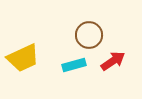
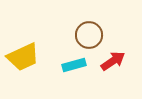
yellow trapezoid: moved 1 px up
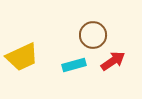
brown circle: moved 4 px right
yellow trapezoid: moved 1 px left
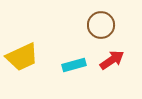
brown circle: moved 8 px right, 10 px up
red arrow: moved 1 px left, 1 px up
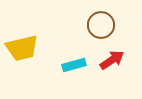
yellow trapezoid: moved 9 px up; rotated 12 degrees clockwise
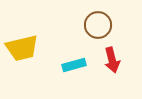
brown circle: moved 3 px left
red arrow: rotated 110 degrees clockwise
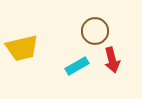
brown circle: moved 3 px left, 6 px down
cyan rectangle: moved 3 px right, 1 px down; rotated 15 degrees counterclockwise
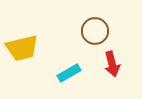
red arrow: moved 4 px down
cyan rectangle: moved 8 px left, 7 px down
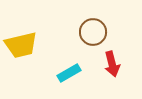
brown circle: moved 2 px left, 1 px down
yellow trapezoid: moved 1 px left, 3 px up
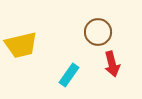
brown circle: moved 5 px right
cyan rectangle: moved 2 px down; rotated 25 degrees counterclockwise
